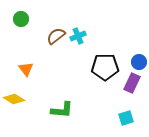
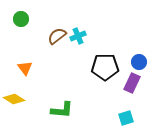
brown semicircle: moved 1 px right
orange triangle: moved 1 px left, 1 px up
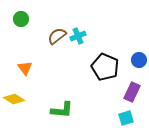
blue circle: moved 2 px up
black pentagon: rotated 24 degrees clockwise
purple rectangle: moved 9 px down
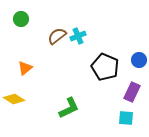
orange triangle: rotated 28 degrees clockwise
green L-shape: moved 7 px right, 2 px up; rotated 30 degrees counterclockwise
cyan square: rotated 21 degrees clockwise
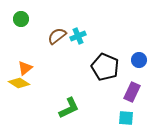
yellow diamond: moved 5 px right, 16 px up
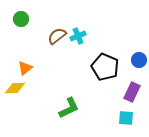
yellow diamond: moved 4 px left, 5 px down; rotated 35 degrees counterclockwise
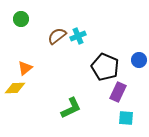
purple rectangle: moved 14 px left
green L-shape: moved 2 px right
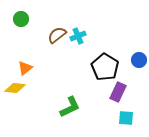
brown semicircle: moved 1 px up
black pentagon: rotated 8 degrees clockwise
yellow diamond: rotated 10 degrees clockwise
green L-shape: moved 1 px left, 1 px up
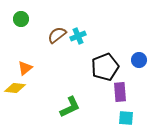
black pentagon: rotated 20 degrees clockwise
purple rectangle: moved 2 px right; rotated 30 degrees counterclockwise
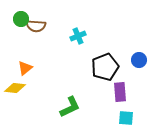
brown semicircle: moved 21 px left, 9 px up; rotated 138 degrees counterclockwise
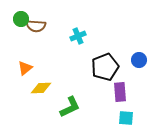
yellow diamond: moved 26 px right; rotated 10 degrees counterclockwise
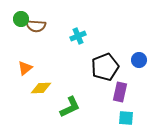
purple rectangle: rotated 18 degrees clockwise
